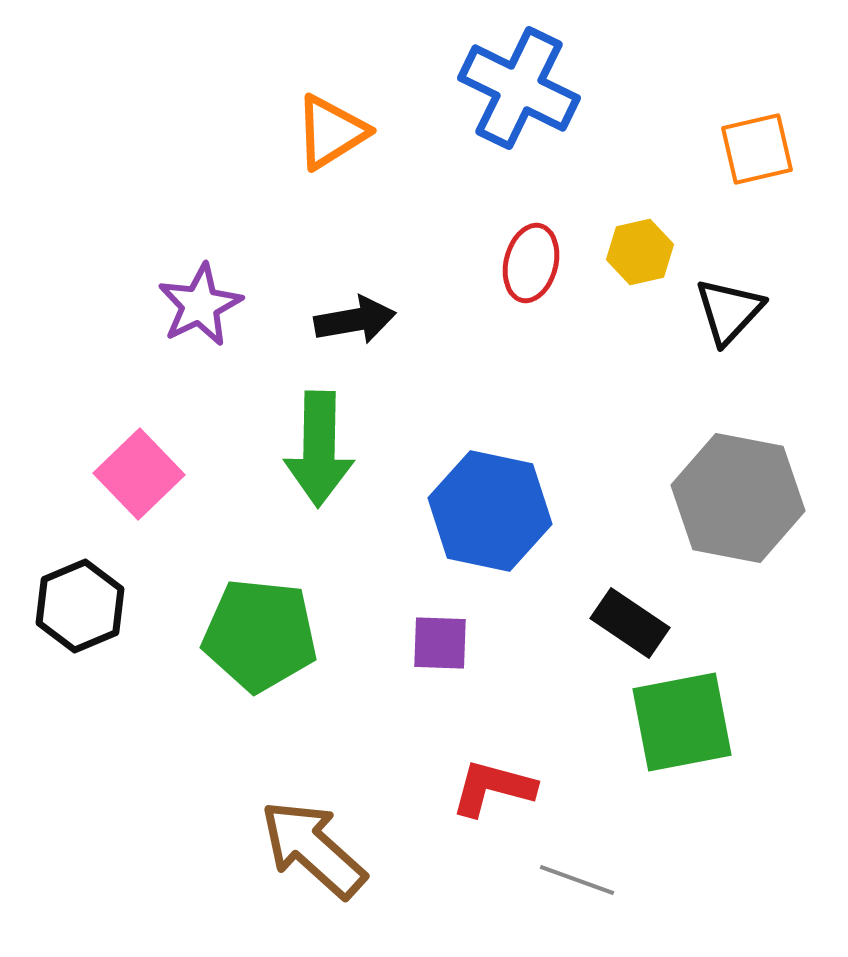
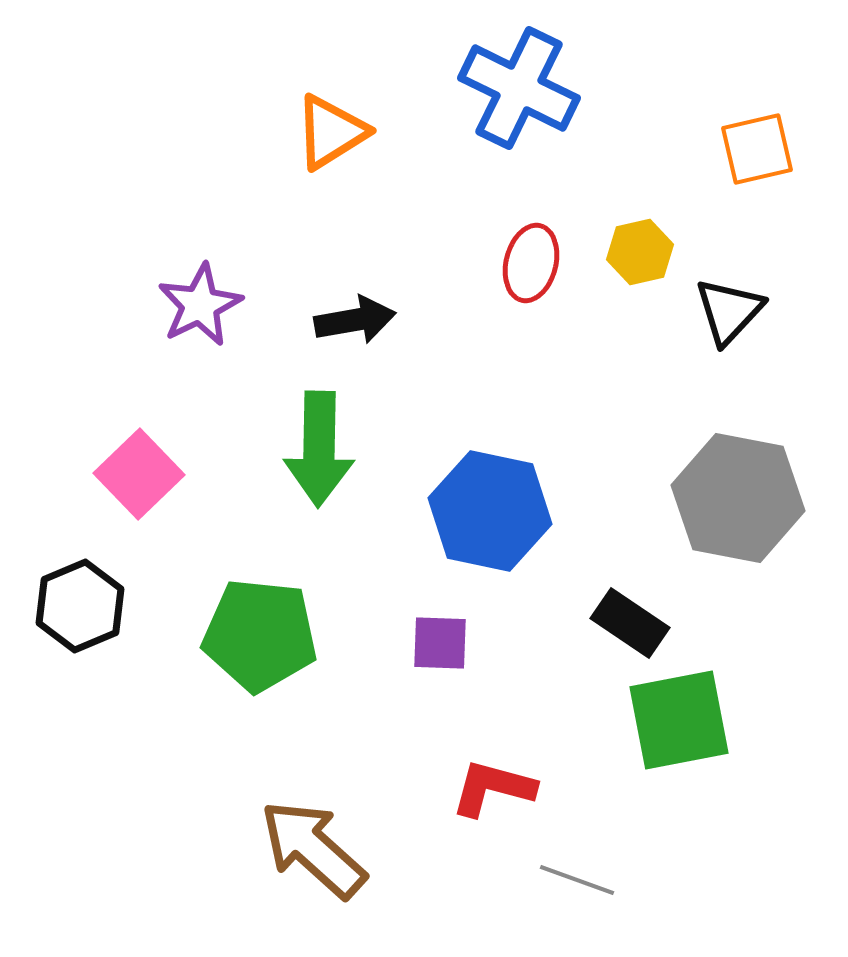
green square: moved 3 px left, 2 px up
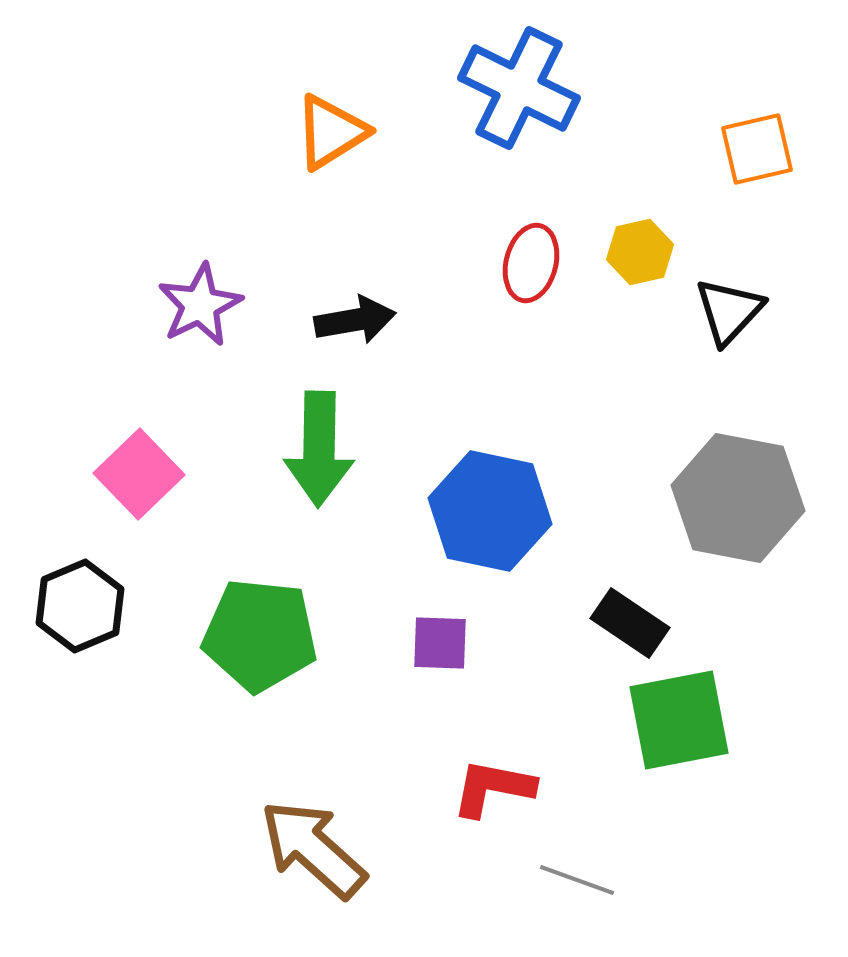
red L-shape: rotated 4 degrees counterclockwise
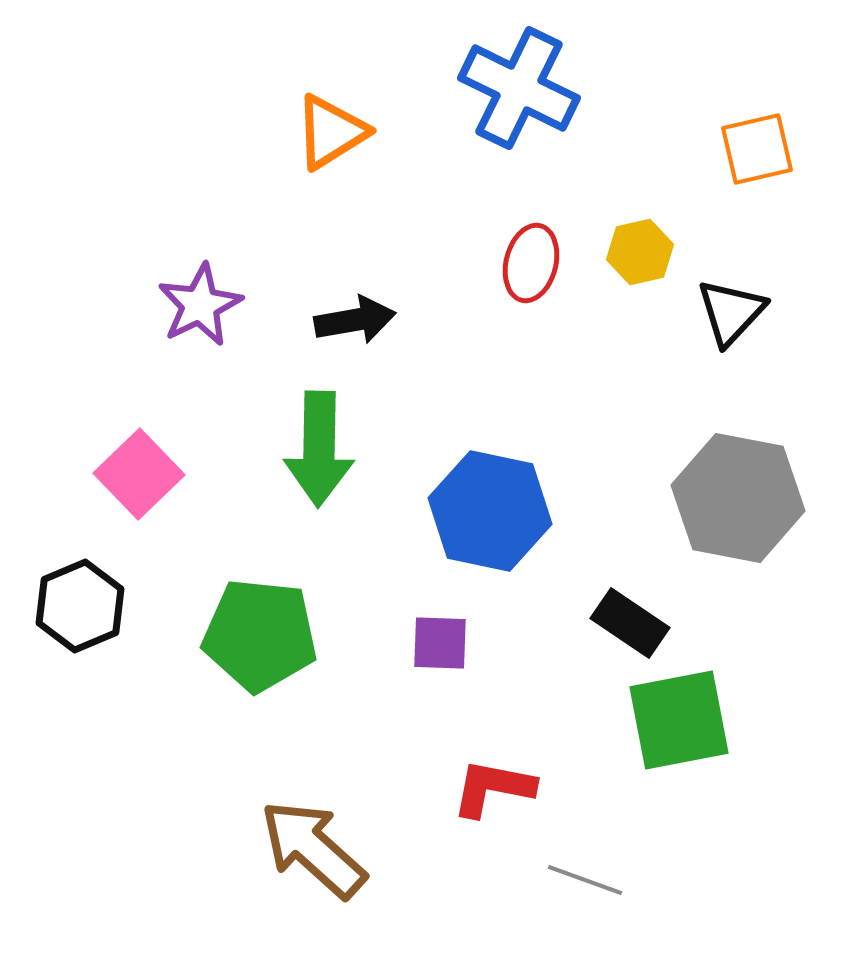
black triangle: moved 2 px right, 1 px down
gray line: moved 8 px right
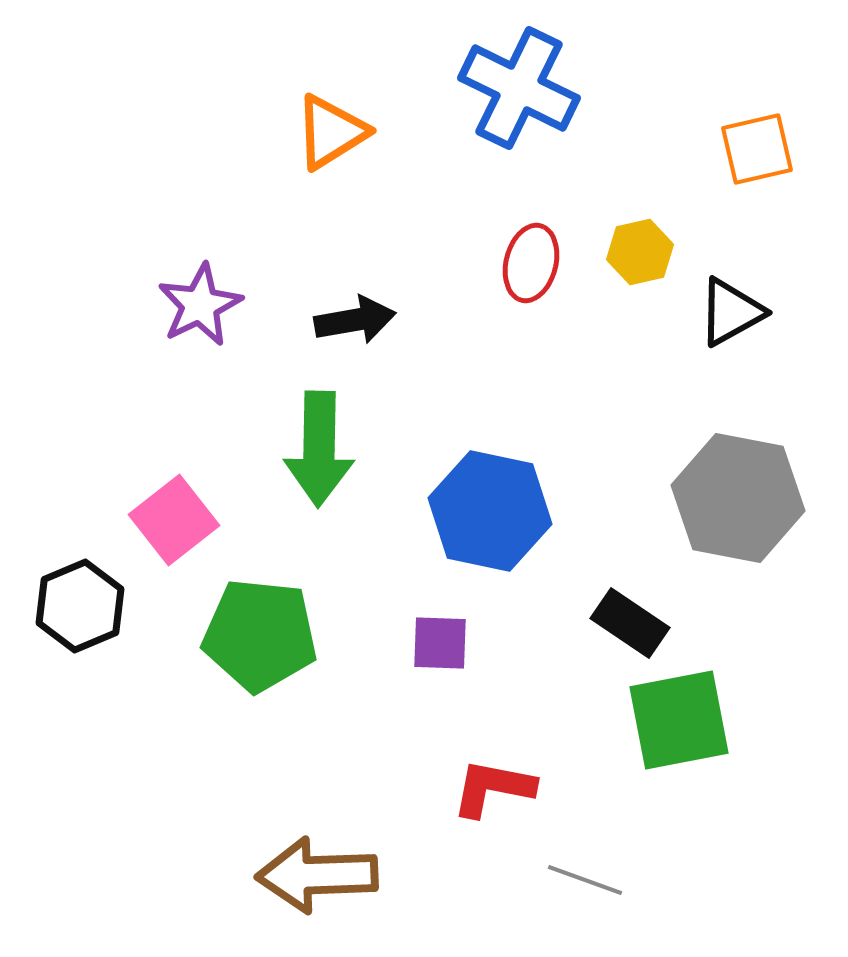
black triangle: rotated 18 degrees clockwise
pink square: moved 35 px right, 46 px down; rotated 6 degrees clockwise
brown arrow: moved 4 px right, 26 px down; rotated 44 degrees counterclockwise
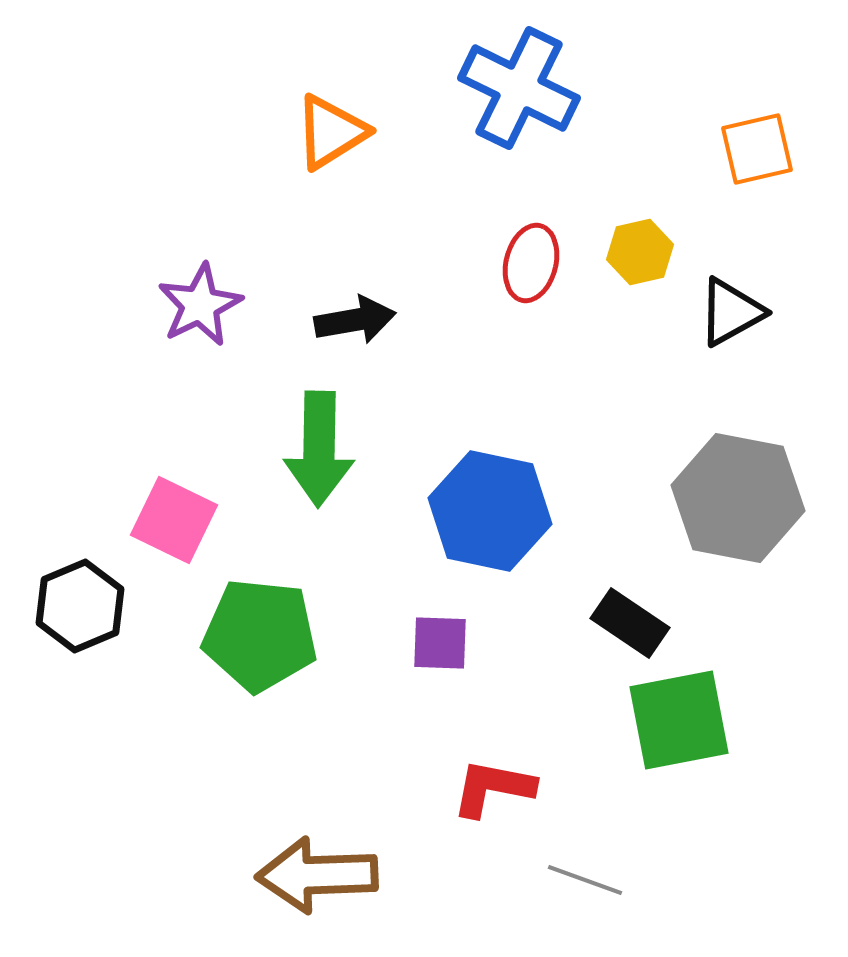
pink square: rotated 26 degrees counterclockwise
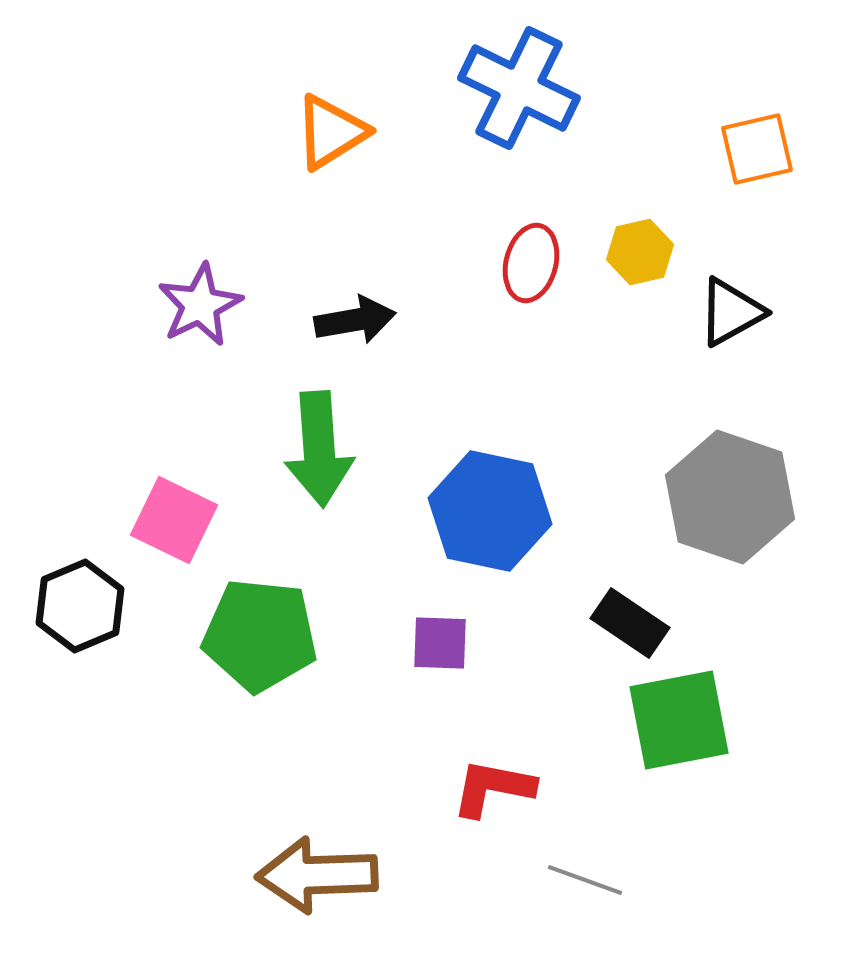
green arrow: rotated 5 degrees counterclockwise
gray hexagon: moved 8 px left, 1 px up; rotated 8 degrees clockwise
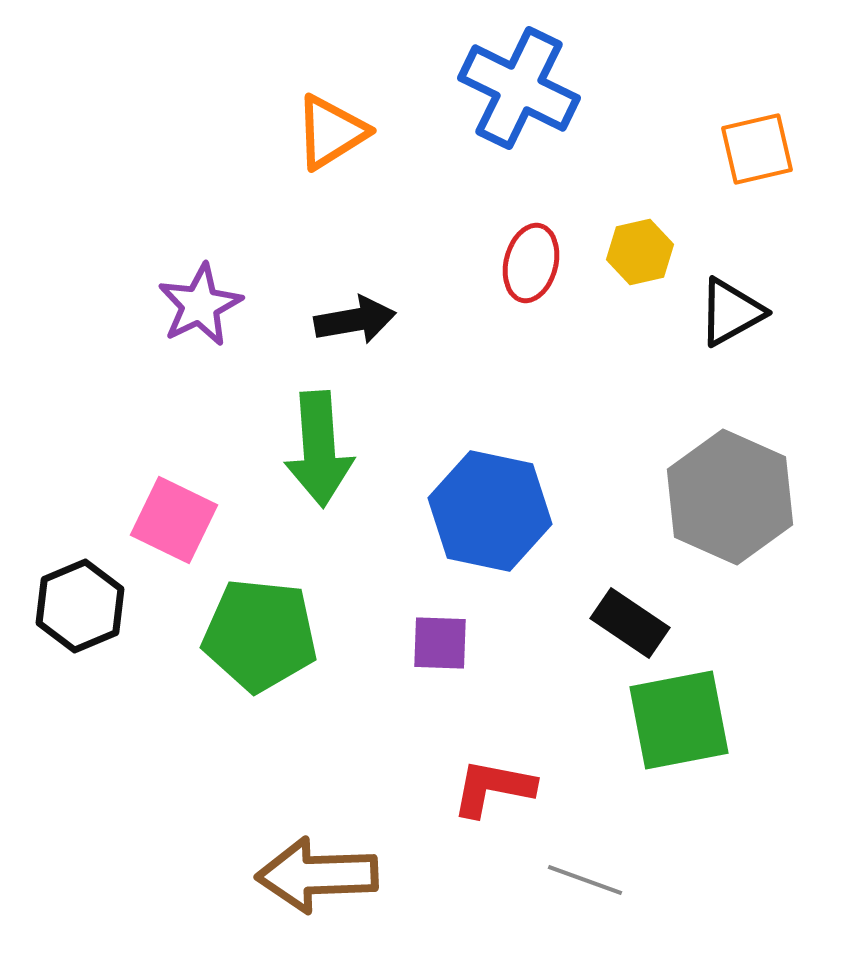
gray hexagon: rotated 5 degrees clockwise
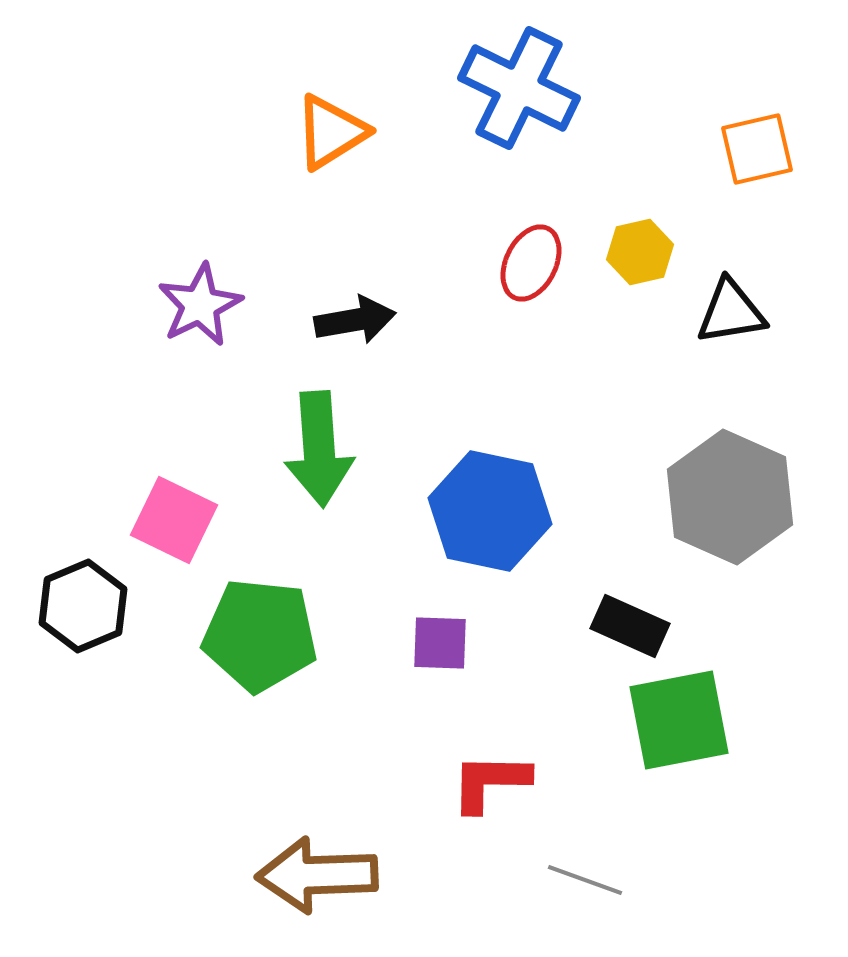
red ellipse: rotated 12 degrees clockwise
black triangle: rotated 20 degrees clockwise
black hexagon: moved 3 px right
black rectangle: moved 3 px down; rotated 10 degrees counterclockwise
red L-shape: moved 3 px left, 6 px up; rotated 10 degrees counterclockwise
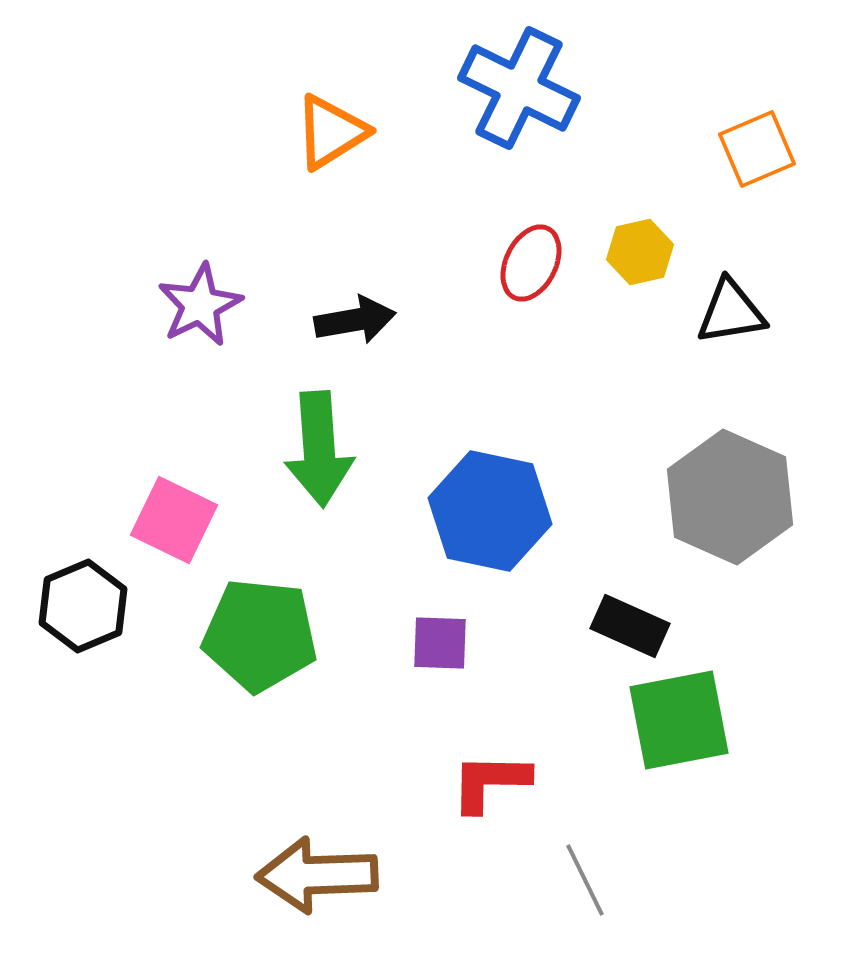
orange square: rotated 10 degrees counterclockwise
gray line: rotated 44 degrees clockwise
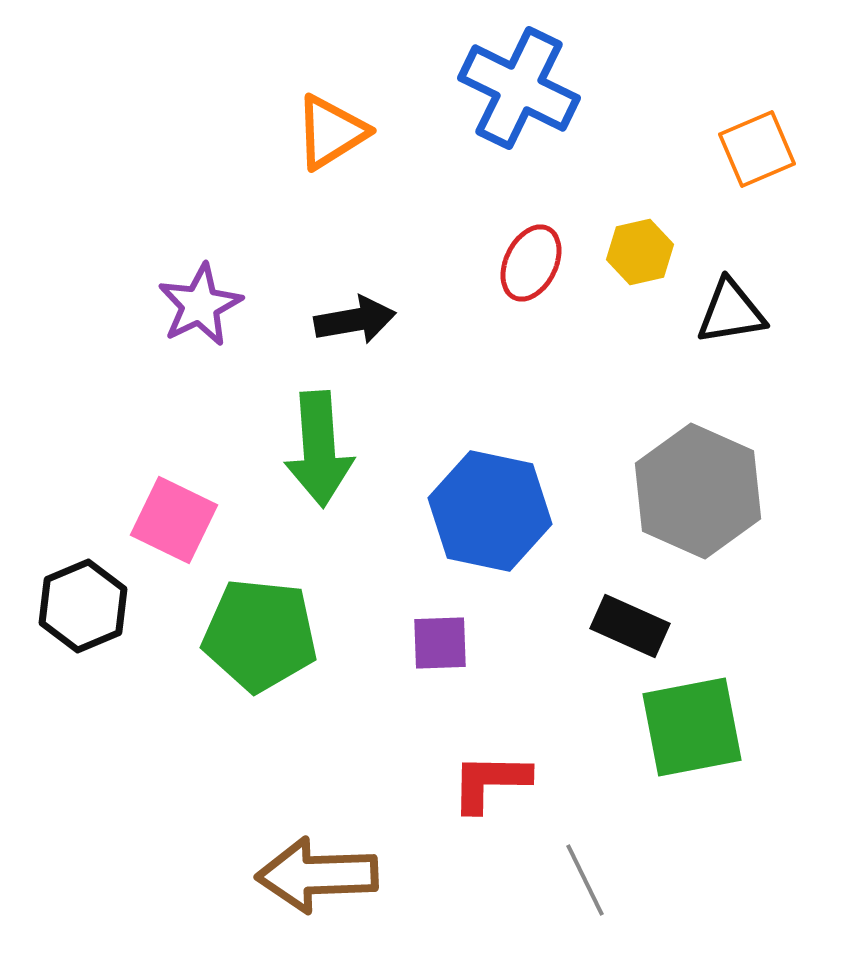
gray hexagon: moved 32 px left, 6 px up
purple square: rotated 4 degrees counterclockwise
green square: moved 13 px right, 7 px down
